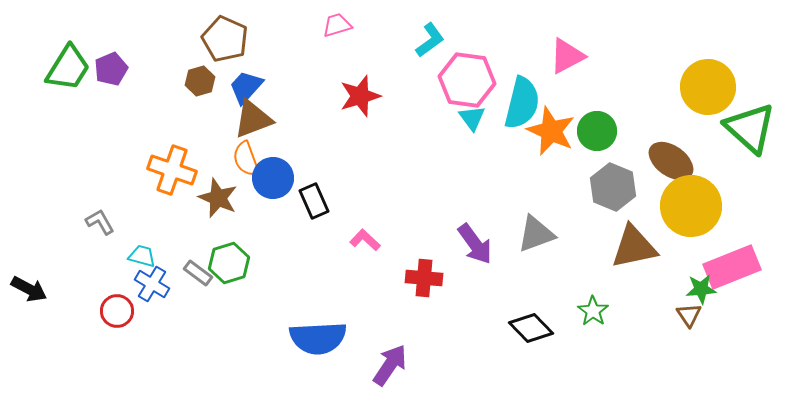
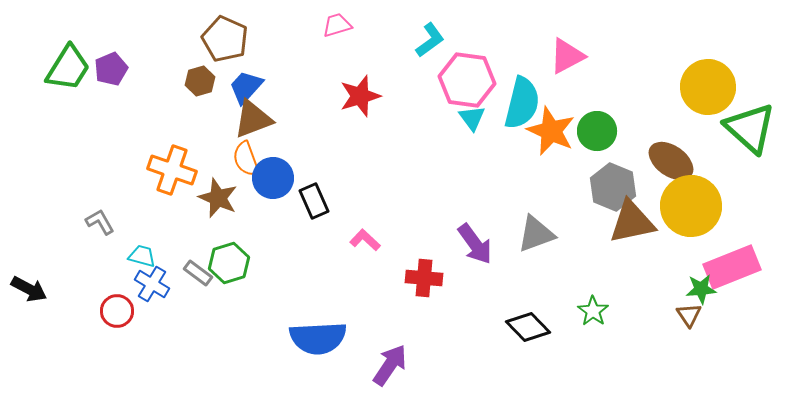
brown triangle at (634, 247): moved 2 px left, 25 px up
black diamond at (531, 328): moved 3 px left, 1 px up
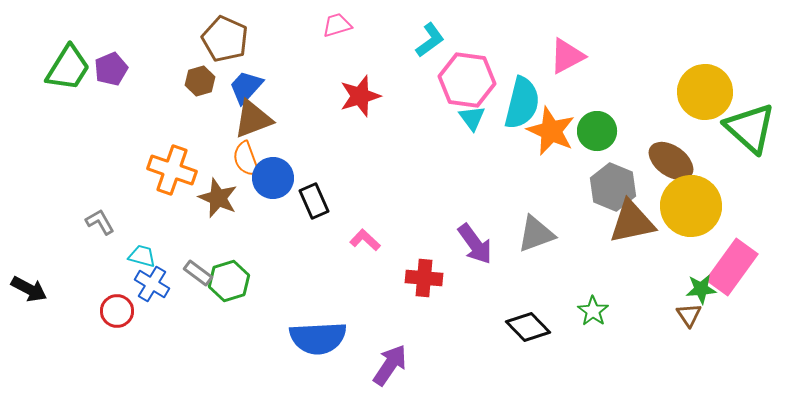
yellow circle at (708, 87): moved 3 px left, 5 px down
green hexagon at (229, 263): moved 18 px down
pink rectangle at (732, 267): rotated 32 degrees counterclockwise
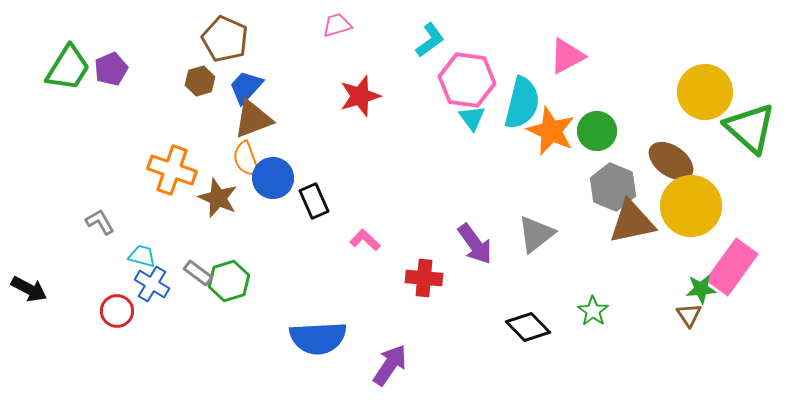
gray triangle at (536, 234): rotated 18 degrees counterclockwise
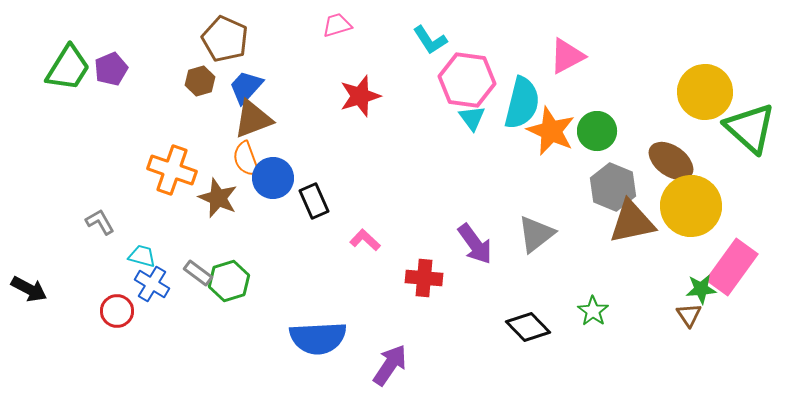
cyan L-shape at (430, 40): rotated 93 degrees clockwise
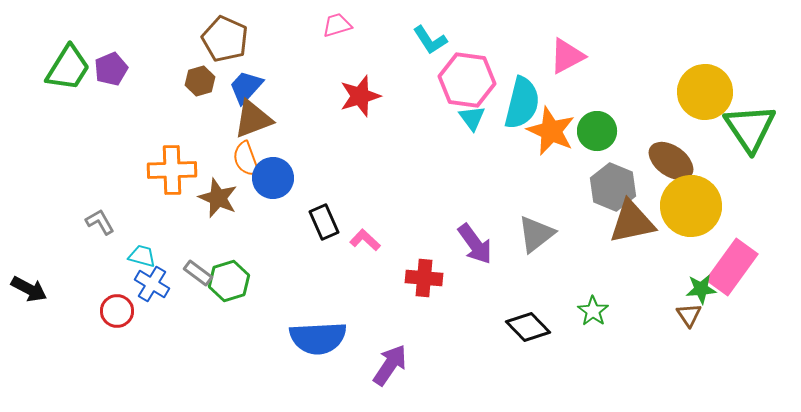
green triangle at (750, 128): rotated 14 degrees clockwise
orange cross at (172, 170): rotated 21 degrees counterclockwise
black rectangle at (314, 201): moved 10 px right, 21 px down
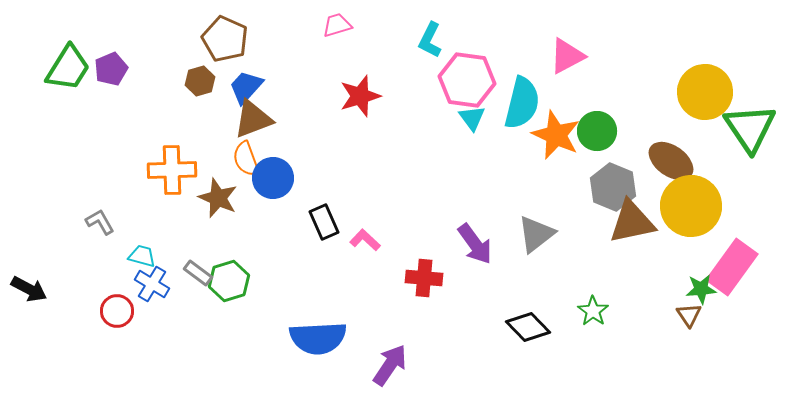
cyan L-shape at (430, 40): rotated 60 degrees clockwise
orange star at (551, 131): moved 5 px right, 4 px down
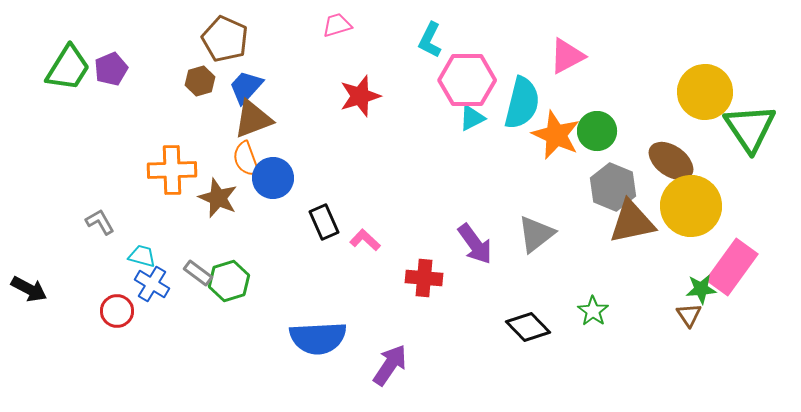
pink hexagon at (467, 80): rotated 8 degrees counterclockwise
cyan triangle at (472, 118): rotated 40 degrees clockwise
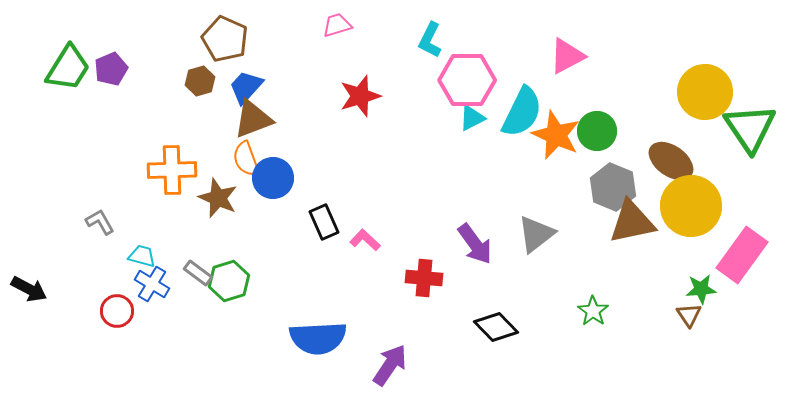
cyan semicircle at (522, 103): moved 9 px down; rotated 12 degrees clockwise
pink rectangle at (732, 267): moved 10 px right, 12 px up
black diamond at (528, 327): moved 32 px left
